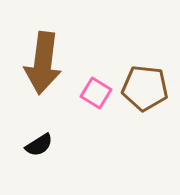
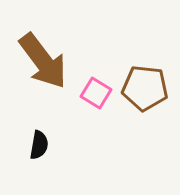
brown arrow: moved 2 px up; rotated 44 degrees counterclockwise
black semicircle: rotated 48 degrees counterclockwise
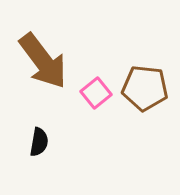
pink square: rotated 20 degrees clockwise
black semicircle: moved 3 px up
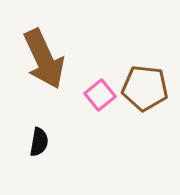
brown arrow: moved 1 px right, 2 px up; rotated 12 degrees clockwise
pink square: moved 4 px right, 2 px down
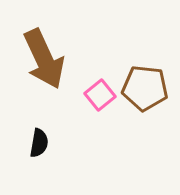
black semicircle: moved 1 px down
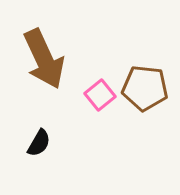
black semicircle: rotated 20 degrees clockwise
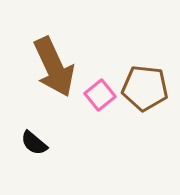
brown arrow: moved 10 px right, 8 px down
black semicircle: moved 5 px left; rotated 100 degrees clockwise
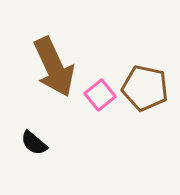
brown pentagon: rotated 6 degrees clockwise
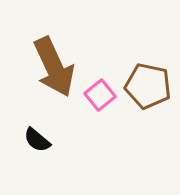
brown pentagon: moved 3 px right, 2 px up
black semicircle: moved 3 px right, 3 px up
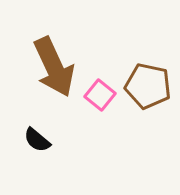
pink square: rotated 12 degrees counterclockwise
